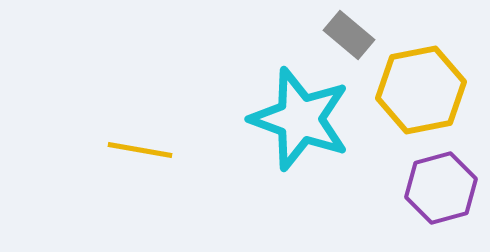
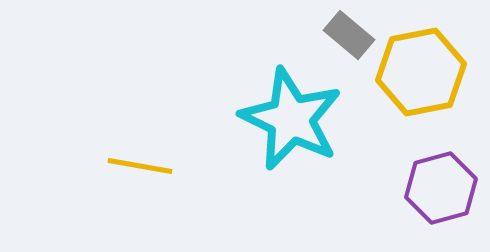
yellow hexagon: moved 18 px up
cyan star: moved 9 px left; rotated 6 degrees clockwise
yellow line: moved 16 px down
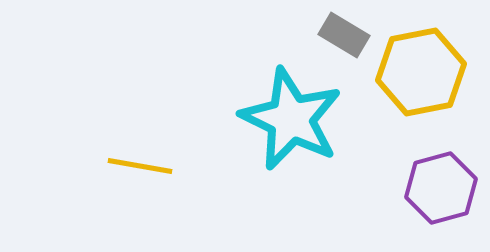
gray rectangle: moved 5 px left; rotated 9 degrees counterclockwise
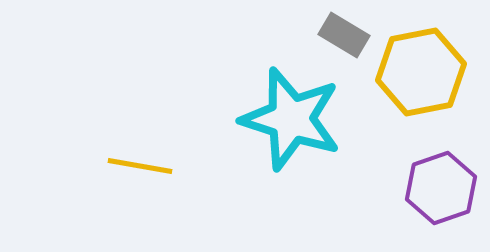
cyan star: rotated 8 degrees counterclockwise
purple hexagon: rotated 4 degrees counterclockwise
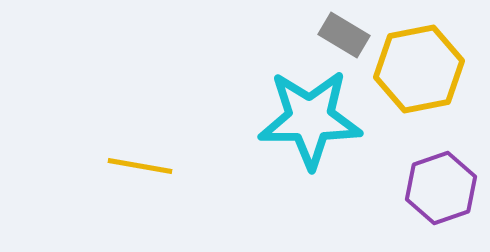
yellow hexagon: moved 2 px left, 3 px up
cyan star: moved 19 px right; rotated 18 degrees counterclockwise
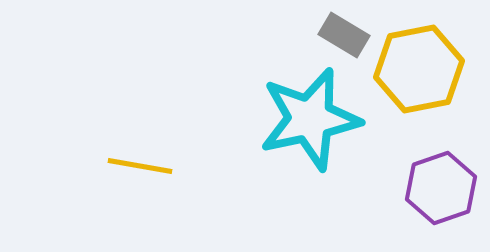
cyan star: rotated 12 degrees counterclockwise
